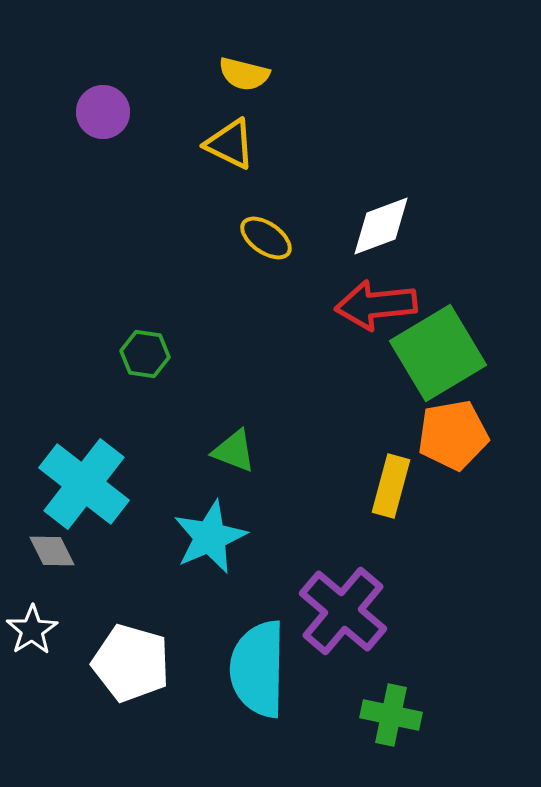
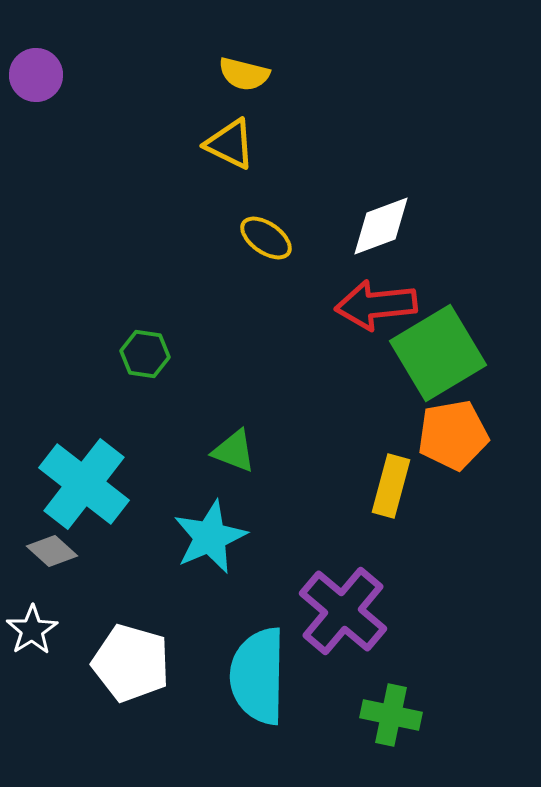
purple circle: moved 67 px left, 37 px up
gray diamond: rotated 21 degrees counterclockwise
cyan semicircle: moved 7 px down
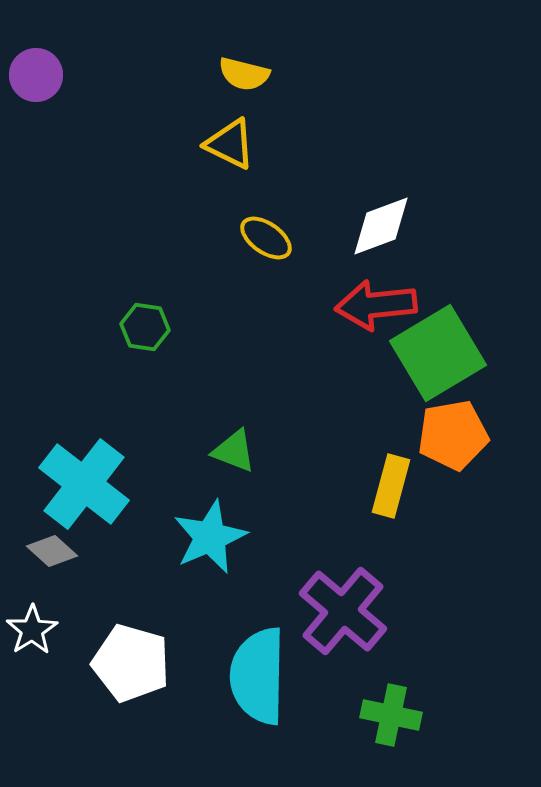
green hexagon: moved 27 px up
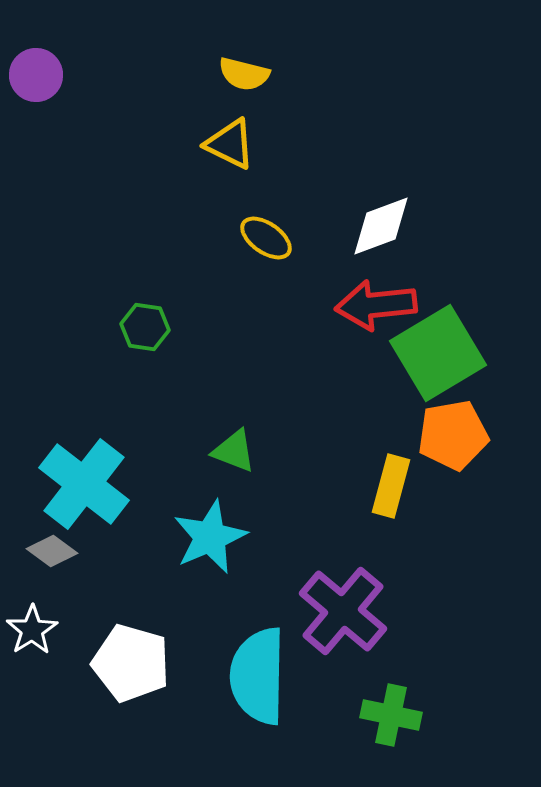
gray diamond: rotated 6 degrees counterclockwise
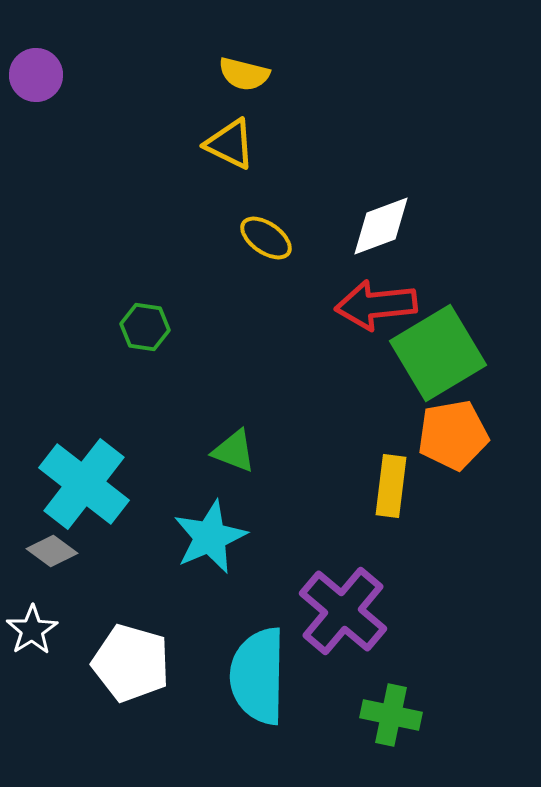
yellow rectangle: rotated 8 degrees counterclockwise
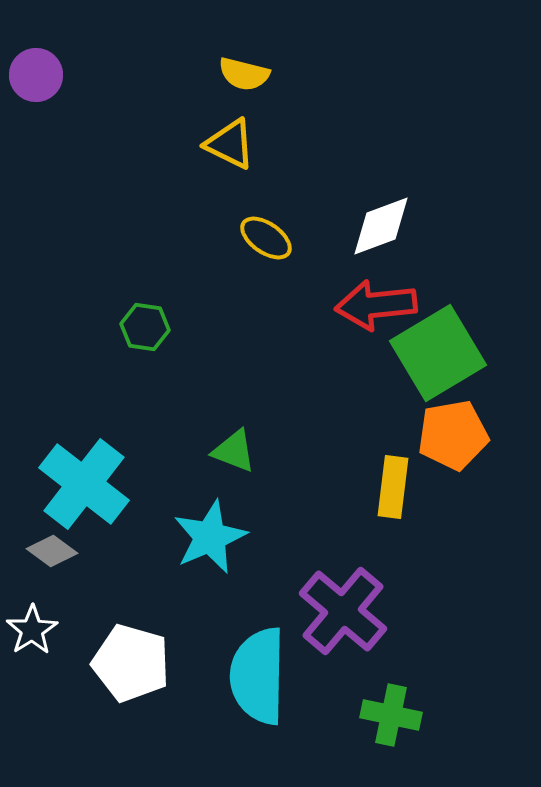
yellow rectangle: moved 2 px right, 1 px down
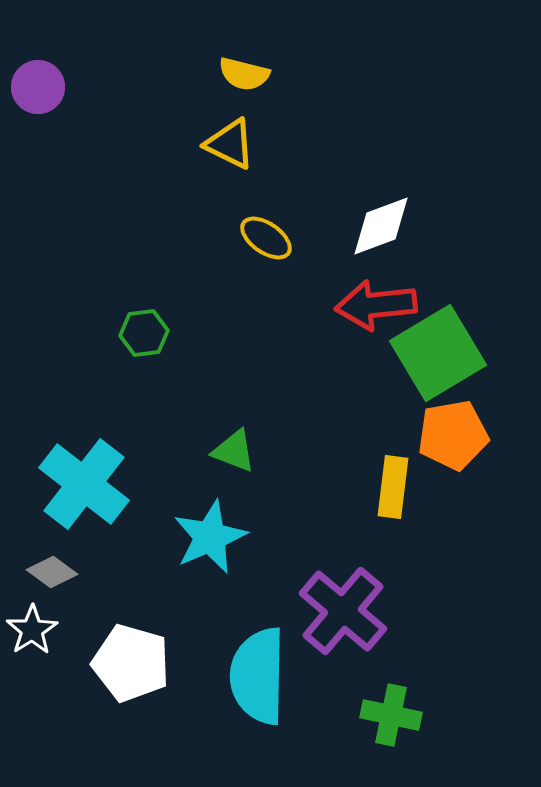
purple circle: moved 2 px right, 12 px down
green hexagon: moved 1 px left, 6 px down; rotated 15 degrees counterclockwise
gray diamond: moved 21 px down
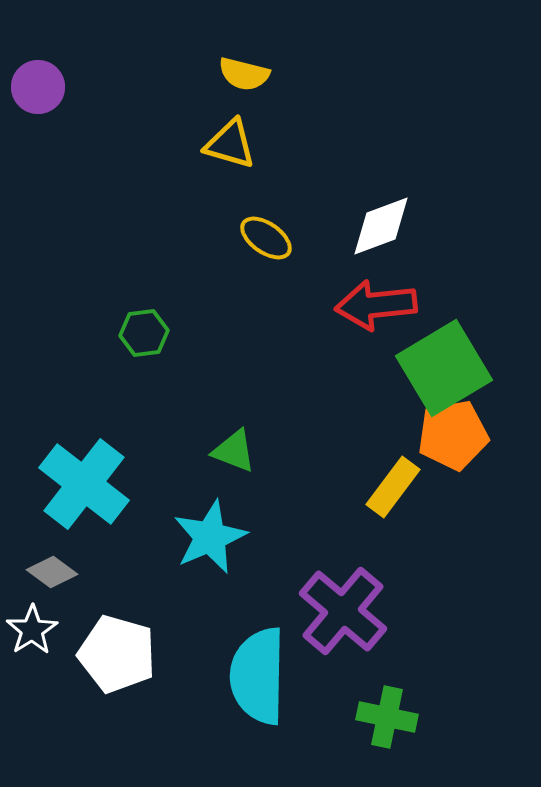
yellow triangle: rotated 10 degrees counterclockwise
green square: moved 6 px right, 15 px down
yellow rectangle: rotated 30 degrees clockwise
white pentagon: moved 14 px left, 9 px up
green cross: moved 4 px left, 2 px down
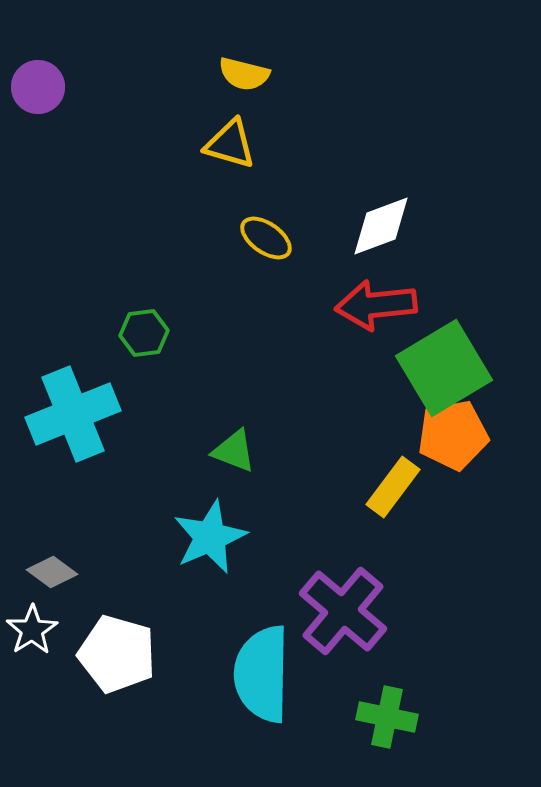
cyan cross: moved 11 px left, 70 px up; rotated 30 degrees clockwise
cyan semicircle: moved 4 px right, 2 px up
